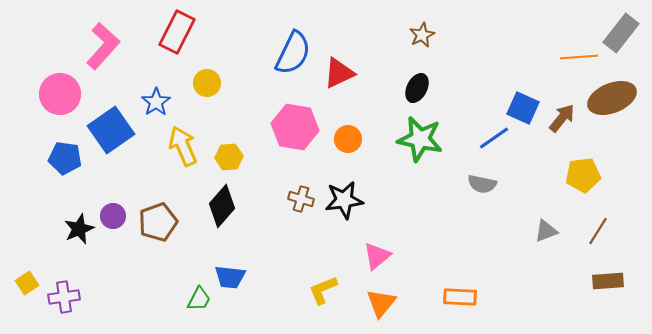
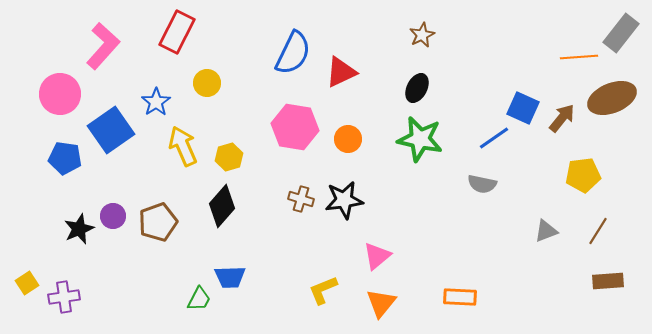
red triangle at (339, 73): moved 2 px right, 1 px up
yellow hexagon at (229, 157): rotated 12 degrees counterclockwise
blue trapezoid at (230, 277): rotated 8 degrees counterclockwise
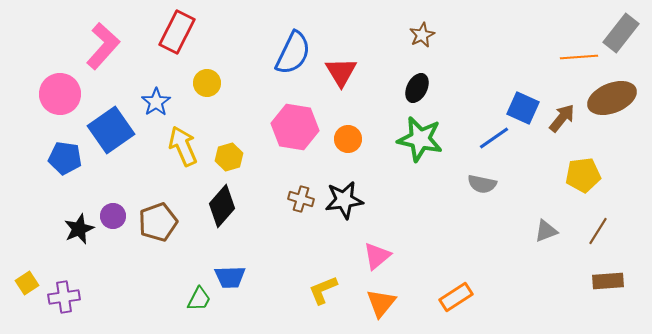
red triangle at (341, 72): rotated 36 degrees counterclockwise
orange rectangle at (460, 297): moved 4 px left; rotated 36 degrees counterclockwise
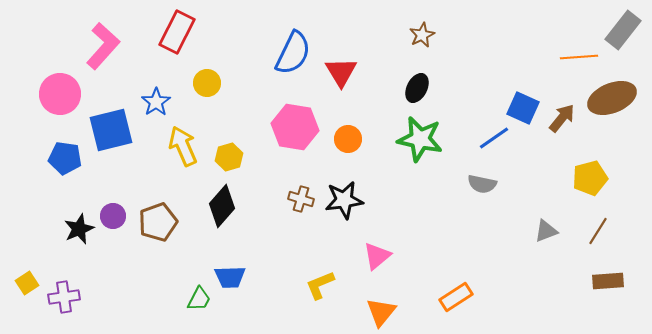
gray rectangle at (621, 33): moved 2 px right, 3 px up
blue square at (111, 130): rotated 21 degrees clockwise
yellow pentagon at (583, 175): moved 7 px right, 3 px down; rotated 8 degrees counterclockwise
yellow L-shape at (323, 290): moved 3 px left, 5 px up
orange triangle at (381, 303): moved 9 px down
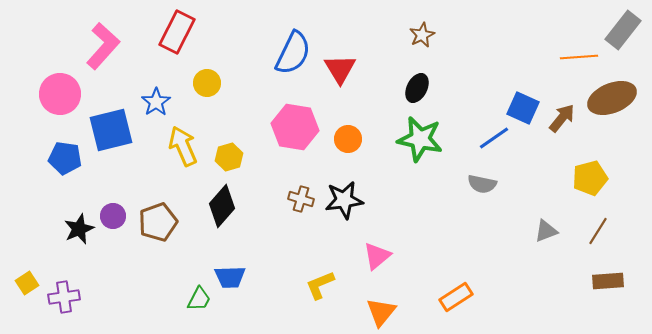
red triangle at (341, 72): moved 1 px left, 3 px up
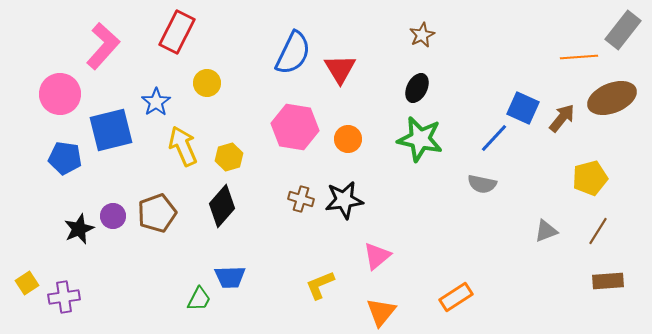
blue line at (494, 138): rotated 12 degrees counterclockwise
brown pentagon at (158, 222): moved 1 px left, 9 px up
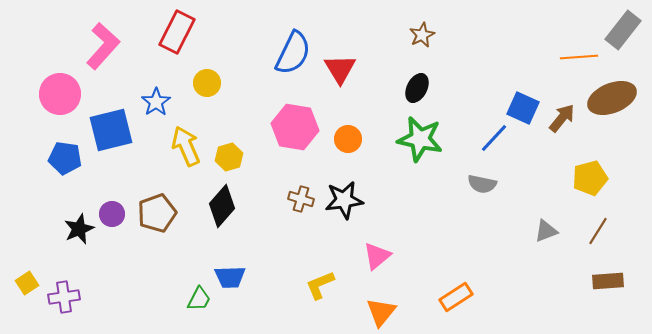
yellow arrow at (183, 146): moved 3 px right
purple circle at (113, 216): moved 1 px left, 2 px up
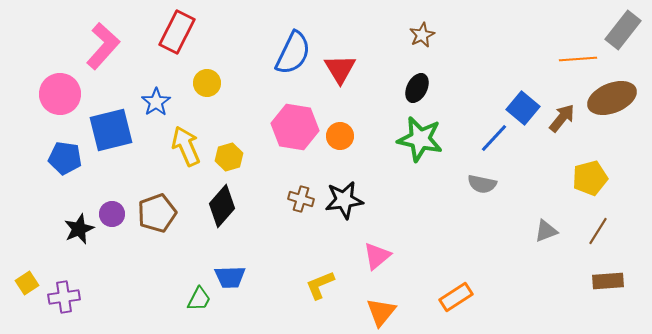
orange line at (579, 57): moved 1 px left, 2 px down
blue square at (523, 108): rotated 16 degrees clockwise
orange circle at (348, 139): moved 8 px left, 3 px up
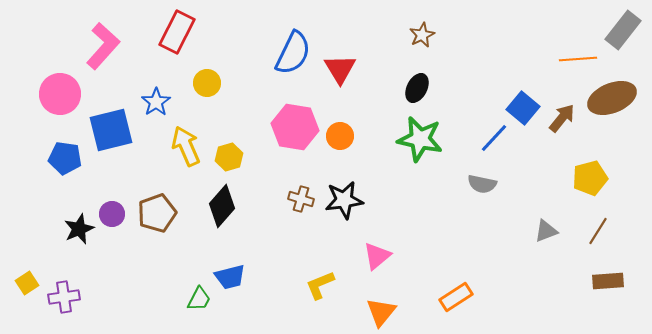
blue trapezoid at (230, 277): rotated 12 degrees counterclockwise
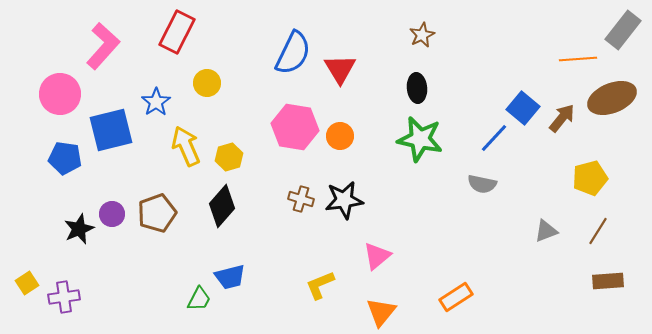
black ellipse at (417, 88): rotated 32 degrees counterclockwise
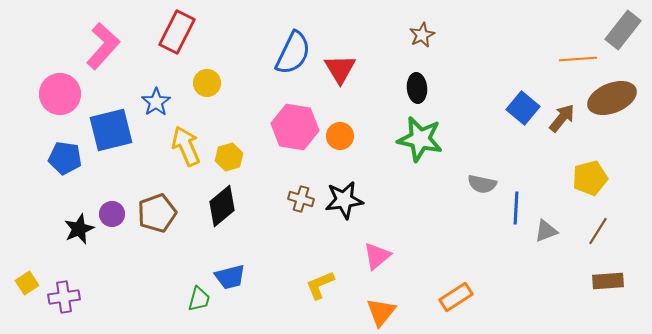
blue line at (494, 138): moved 22 px right, 70 px down; rotated 40 degrees counterclockwise
black diamond at (222, 206): rotated 9 degrees clockwise
green trapezoid at (199, 299): rotated 12 degrees counterclockwise
